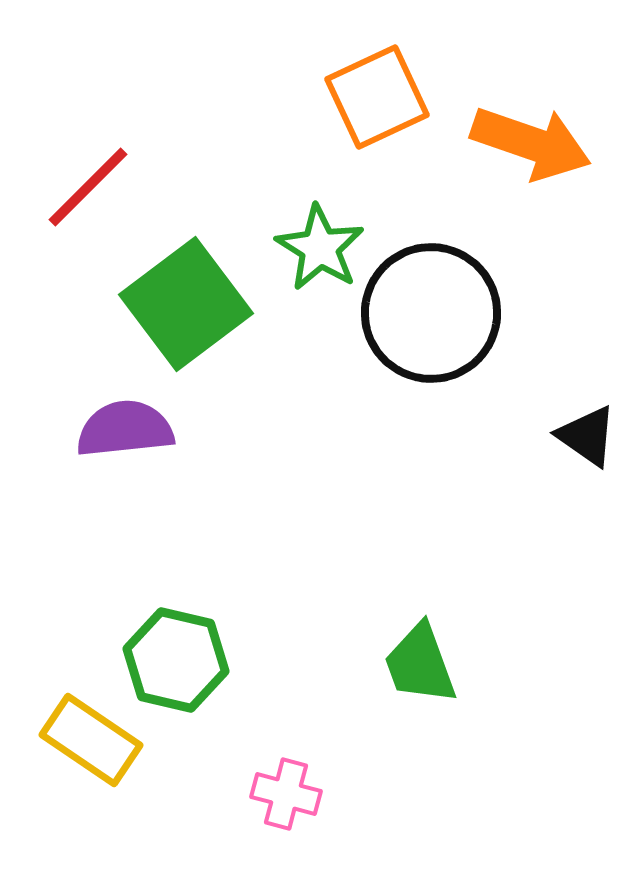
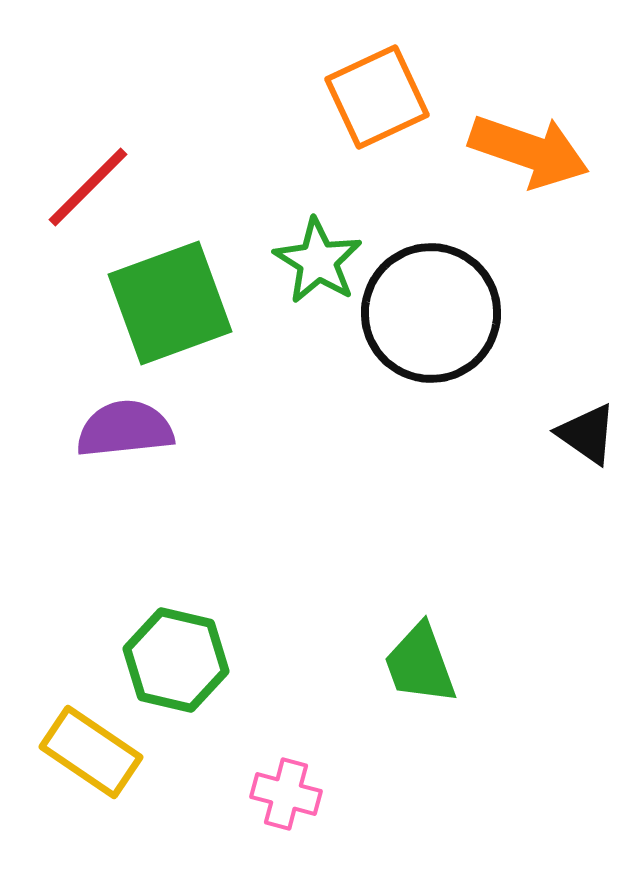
orange arrow: moved 2 px left, 8 px down
green star: moved 2 px left, 13 px down
green square: moved 16 px left, 1 px up; rotated 17 degrees clockwise
black triangle: moved 2 px up
yellow rectangle: moved 12 px down
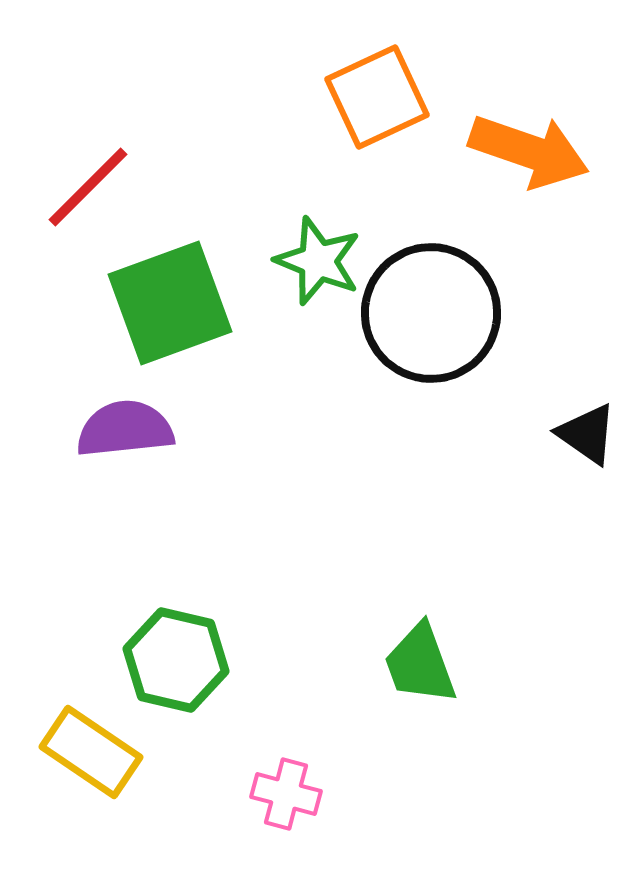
green star: rotated 10 degrees counterclockwise
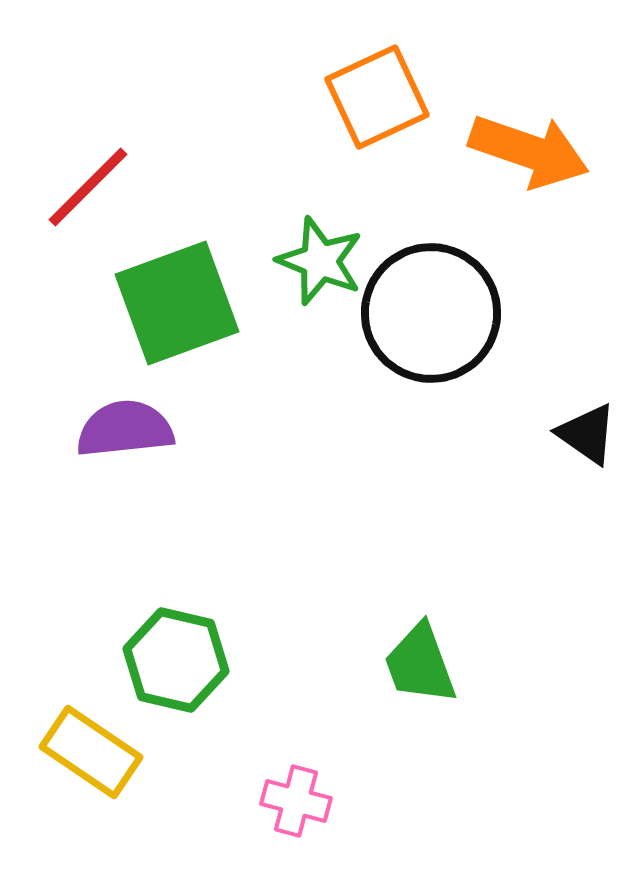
green star: moved 2 px right
green square: moved 7 px right
pink cross: moved 10 px right, 7 px down
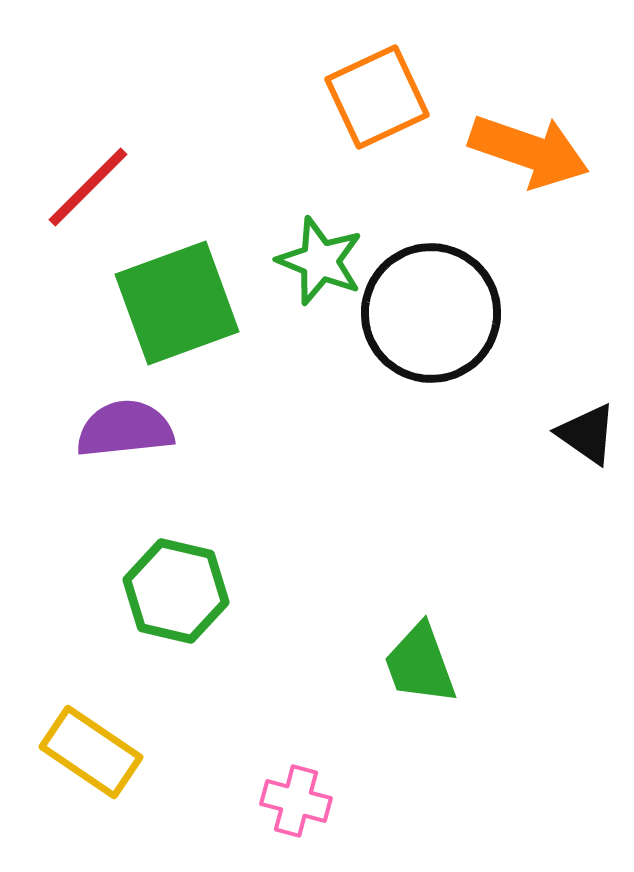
green hexagon: moved 69 px up
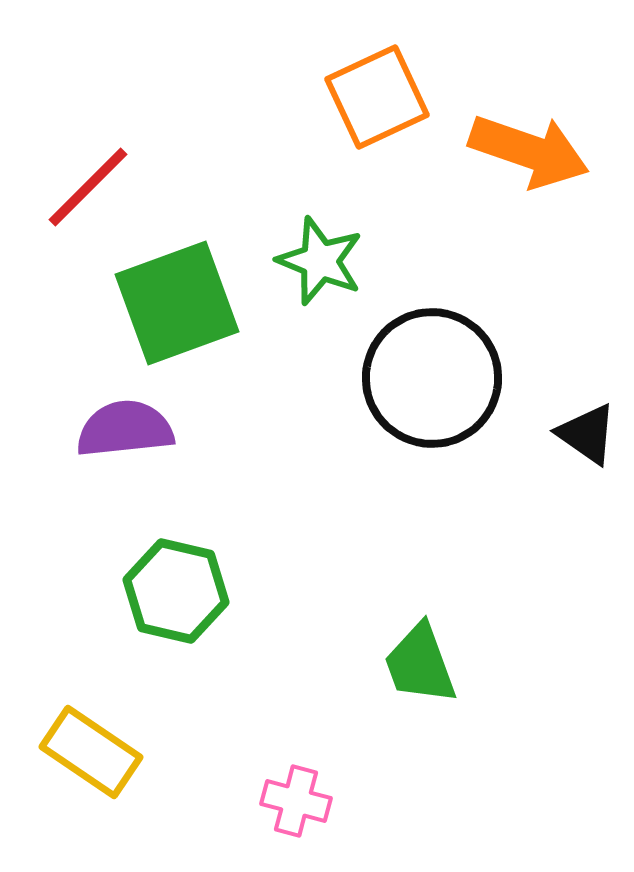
black circle: moved 1 px right, 65 px down
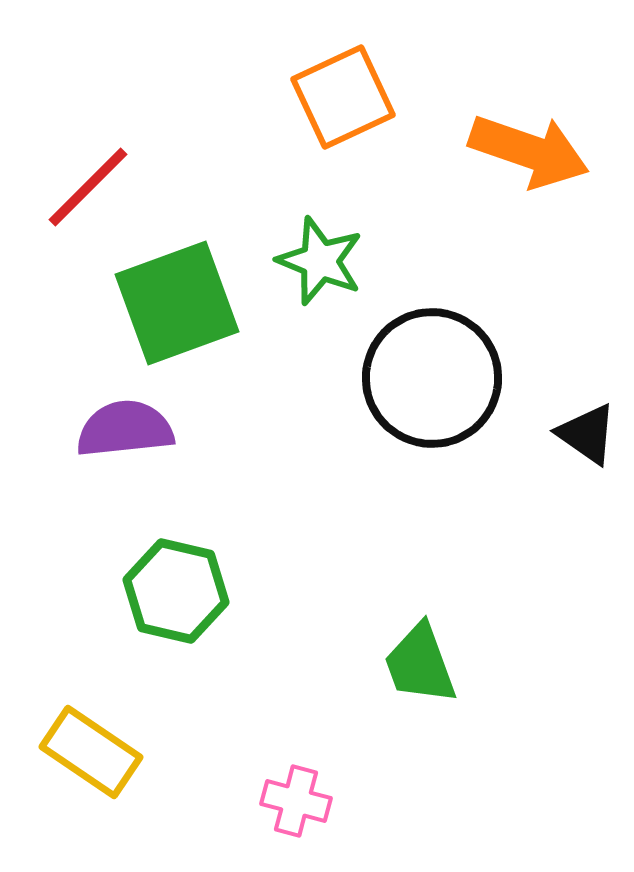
orange square: moved 34 px left
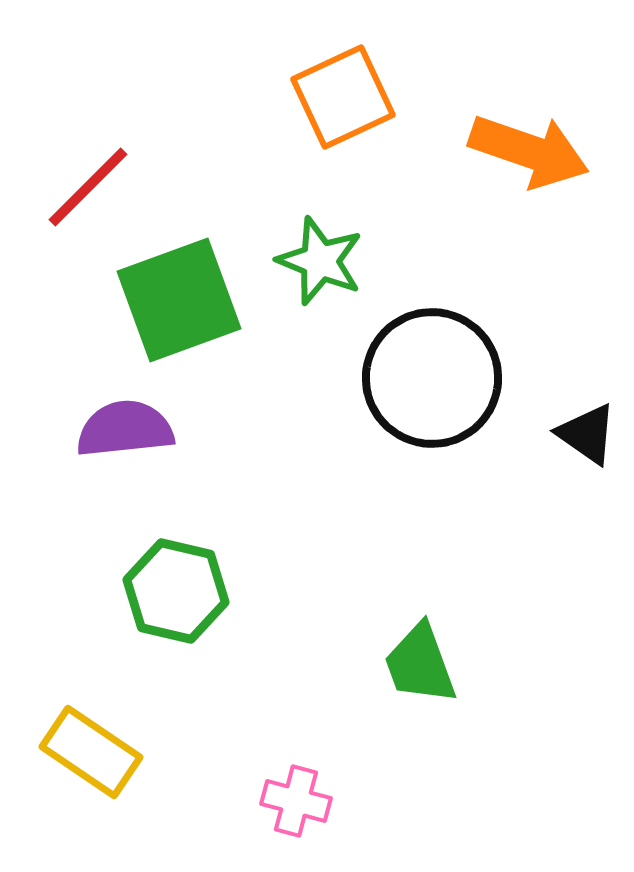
green square: moved 2 px right, 3 px up
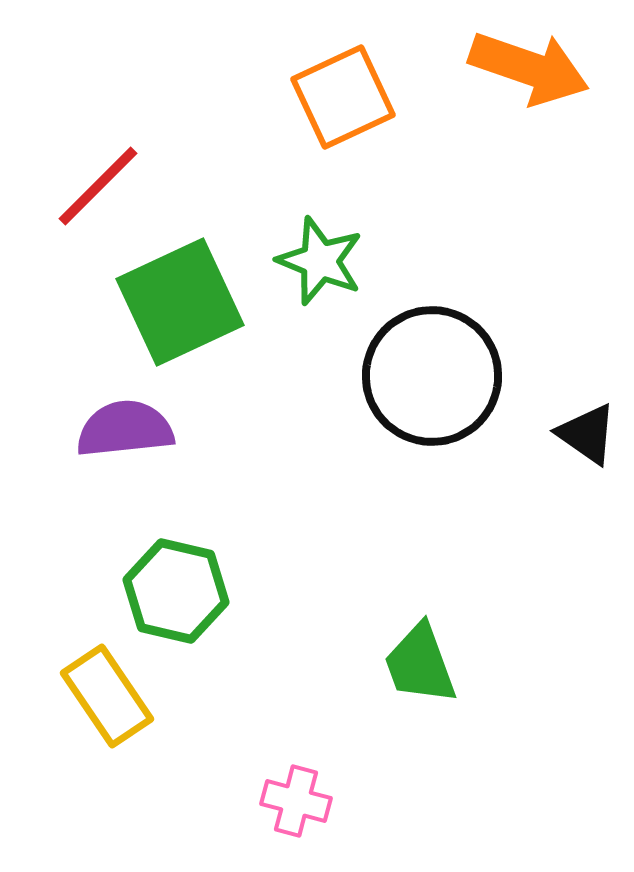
orange arrow: moved 83 px up
red line: moved 10 px right, 1 px up
green square: moved 1 px right, 2 px down; rotated 5 degrees counterclockwise
black circle: moved 2 px up
yellow rectangle: moved 16 px right, 56 px up; rotated 22 degrees clockwise
